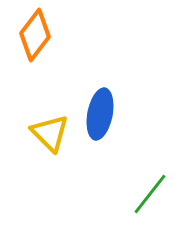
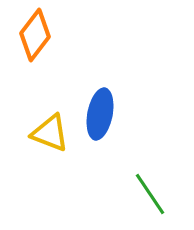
yellow triangle: rotated 24 degrees counterclockwise
green line: rotated 72 degrees counterclockwise
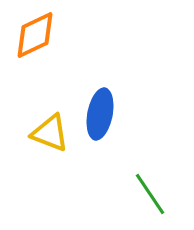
orange diamond: rotated 27 degrees clockwise
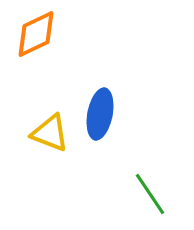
orange diamond: moved 1 px right, 1 px up
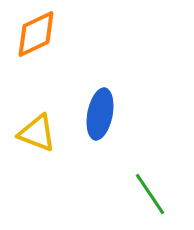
yellow triangle: moved 13 px left
